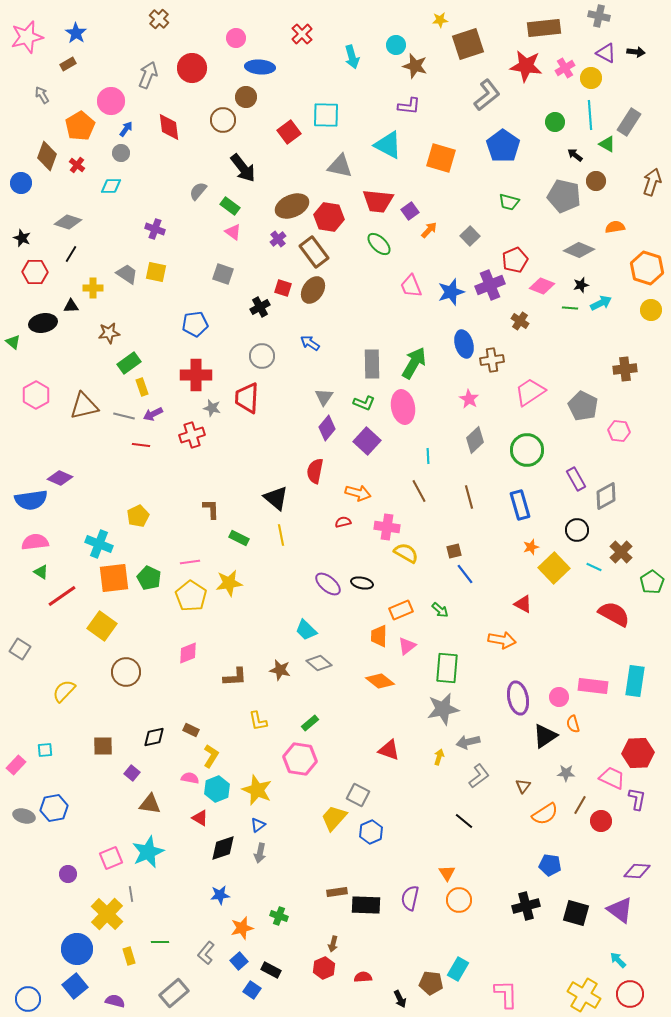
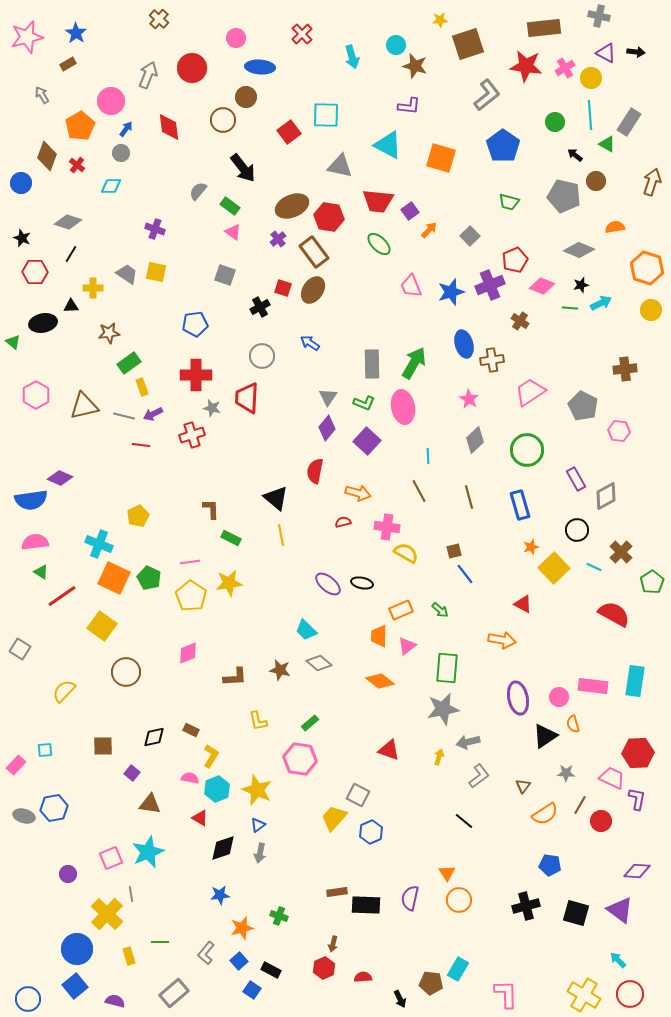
gray square at (223, 274): moved 2 px right, 1 px down
gray triangle at (324, 397): moved 4 px right
green rectangle at (239, 538): moved 8 px left
orange square at (114, 578): rotated 32 degrees clockwise
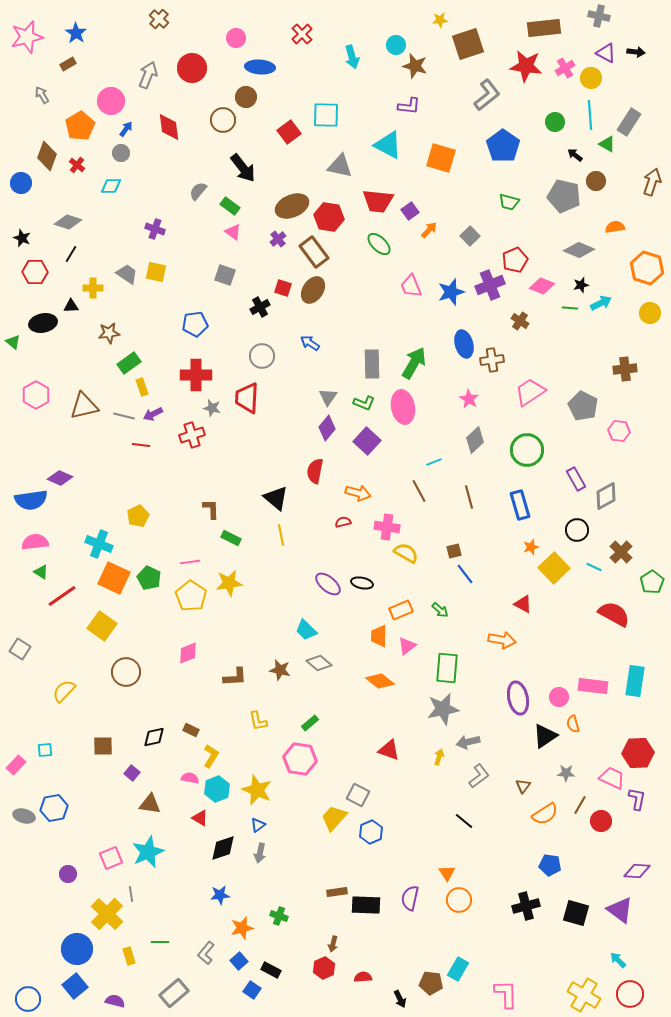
yellow circle at (651, 310): moved 1 px left, 3 px down
cyan line at (428, 456): moved 6 px right, 6 px down; rotated 70 degrees clockwise
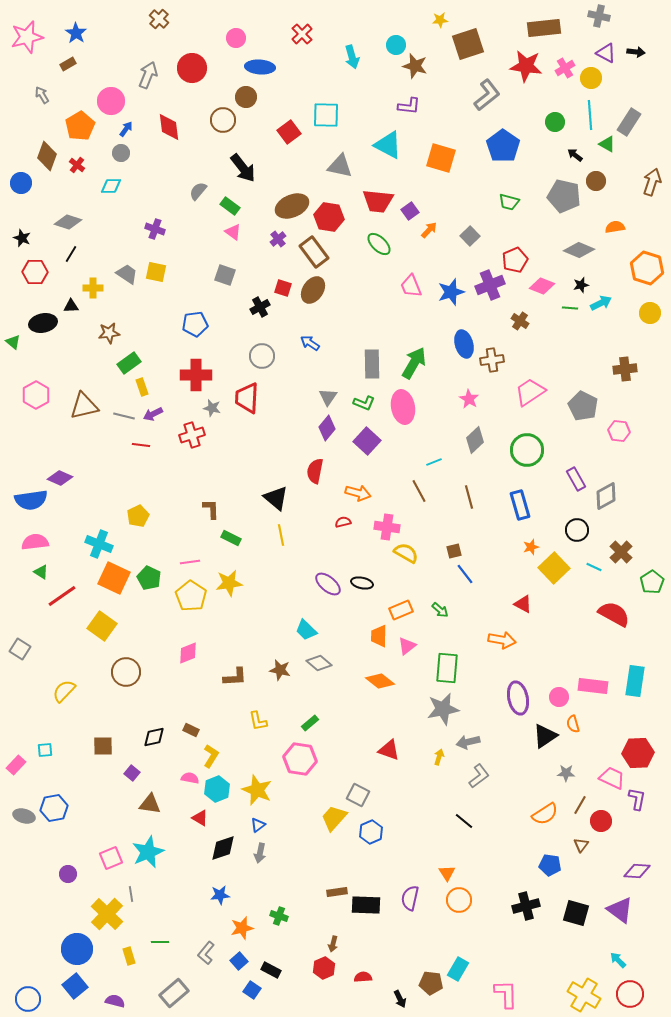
brown triangle at (523, 786): moved 58 px right, 59 px down
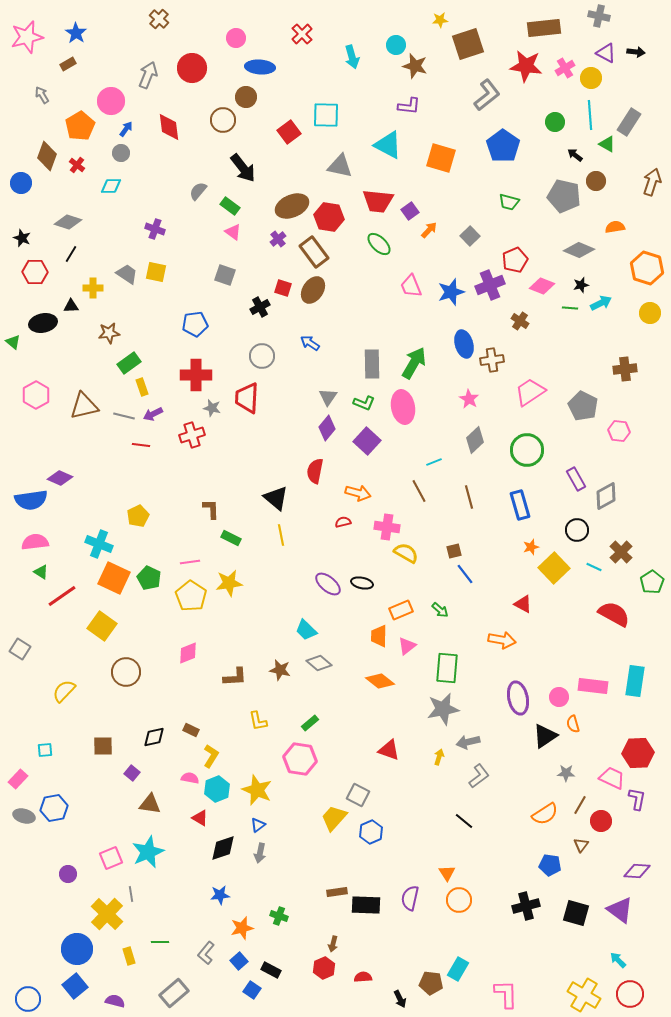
pink rectangle at (16, 765): moved 2 px right, 14 px down
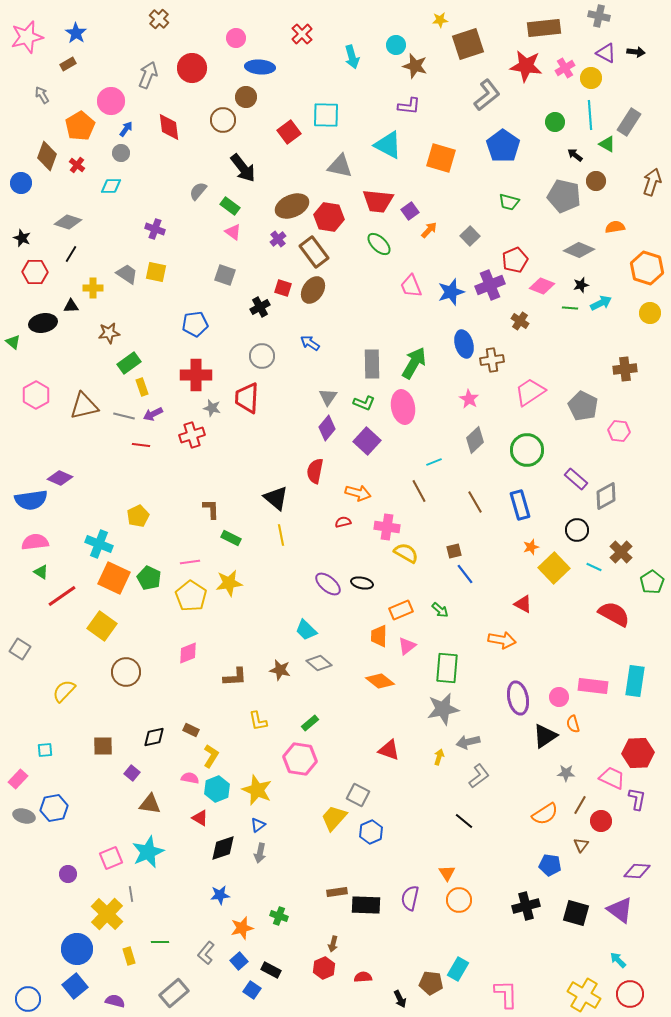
purple rectangle at (576, 479): rotated 20 degrees counterclockwise
brown line at (469, 497): moved 6 px right, 5 px down; rotated 15 degrees counterclockwise
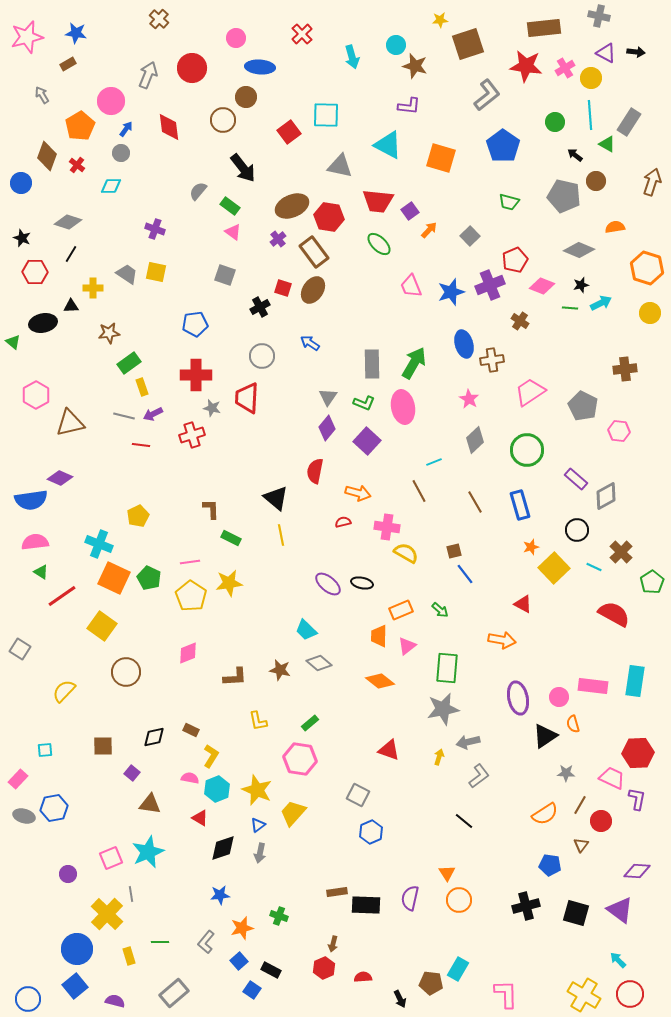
blue star at (76, 33): rotated 25 degrees counterclockwise
brown triangle at (84, 406): moved 14 px left, 17 px down
yellow trapezoid at (334, 818): moved 41 px left, 5 px up
gray L-shape at (206, 953): moved 11 px up
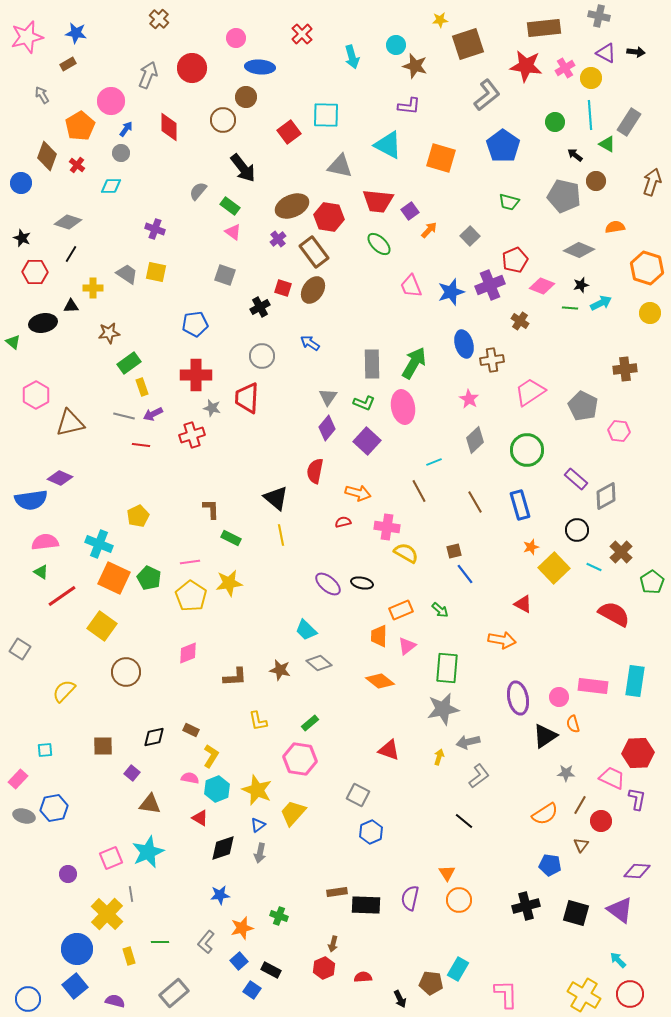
red diamond at (169, 127): rotated 8 degrees clockwise
pink semicircle at (35, 542): moved 10 px right
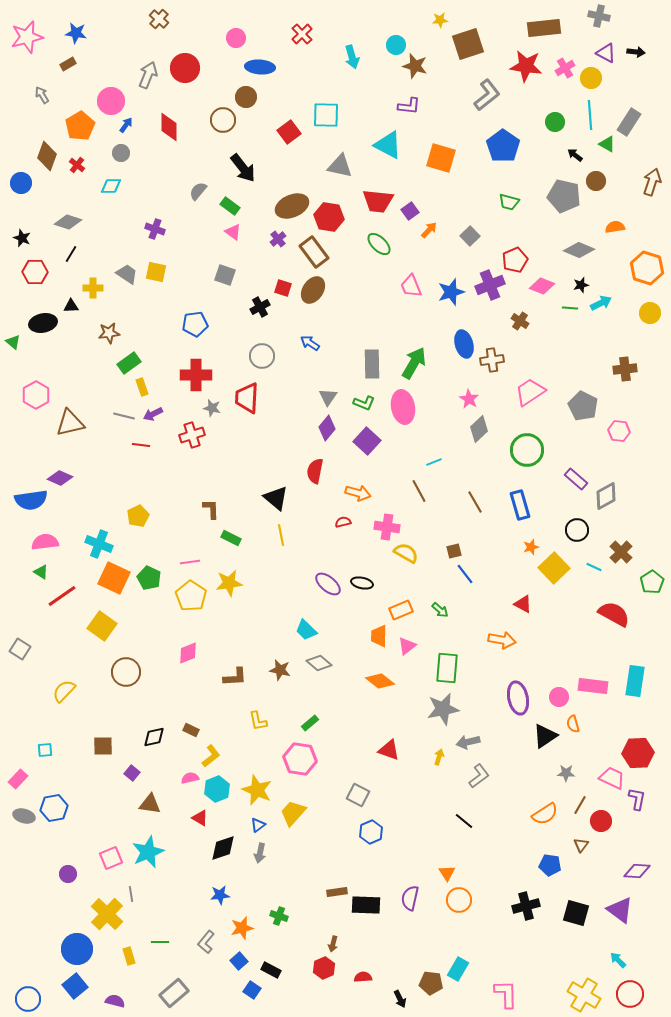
red circle at (192, 68): moved 7 px left
blue arrow at (126, 129): moved 4 px up
gray diamond at (475, 440): moved 4 px right, 11 px up
yellow L-shape at (211, 756): rotated 20 degrees clockwise
pink semicircle at (190, 778): rotated 24 degrees counterclockwise
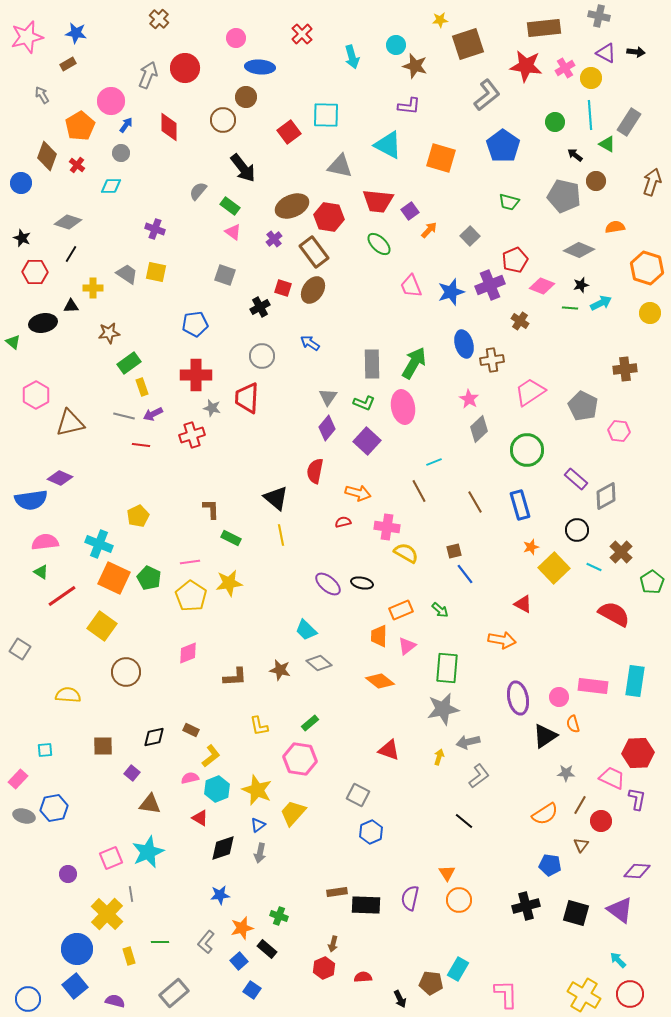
purple cross at (278, 239): moved 4 px left
yellow semicircle at (64, 691): moved 4 px right, 4 px down; rotated 50 degrees clockwise
yellow L-shape at (258, 721): moved 1 px right, 5 px down
black rectangle at (271, 970): moved 4 px left, 21 px up; rotated 12 degrees clockwise
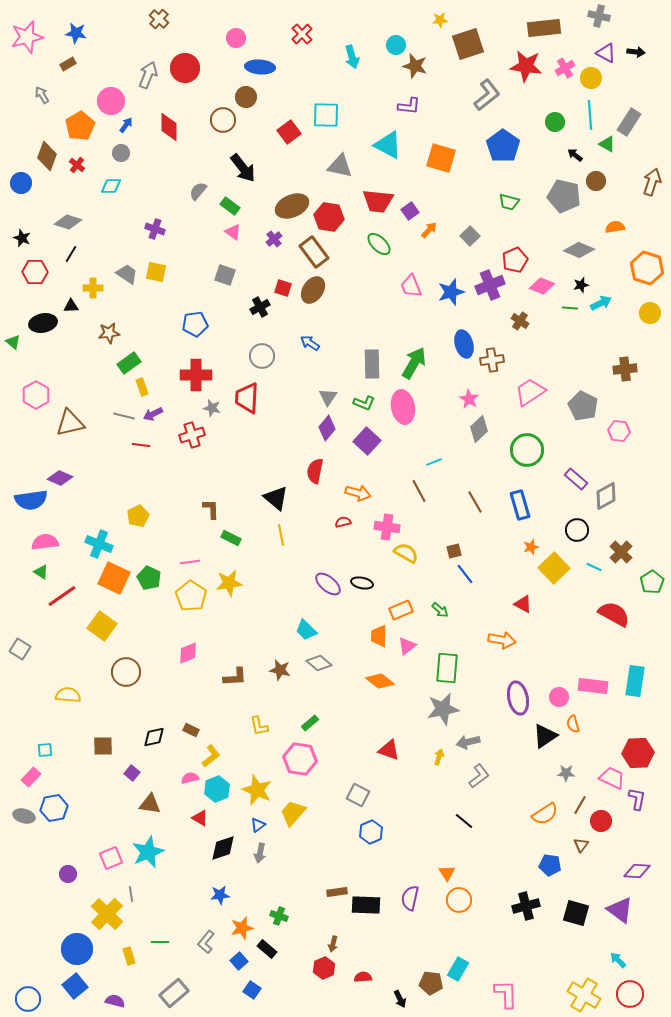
pink rectangle at (18, 779): moved 13 px right, 2 px up
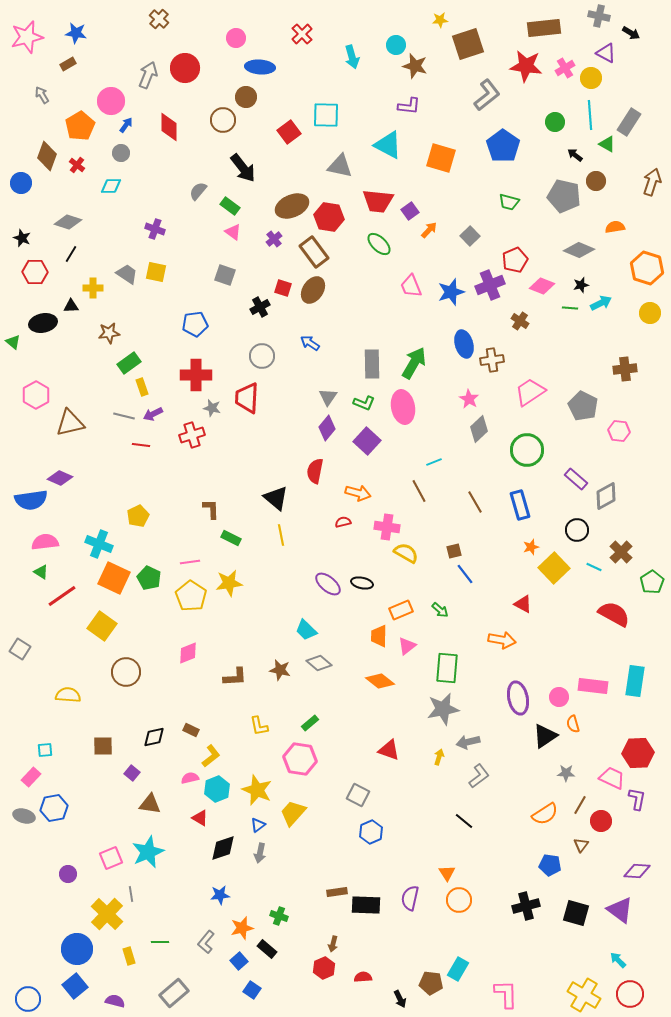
black arrow at (636, 52): moved 5 px left, 19 px up; rotated 24 degrees clockwise
